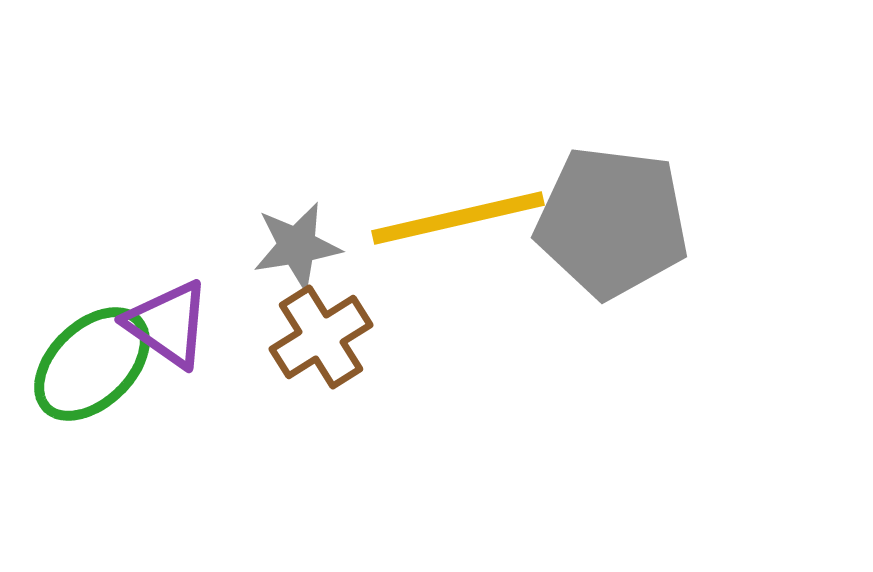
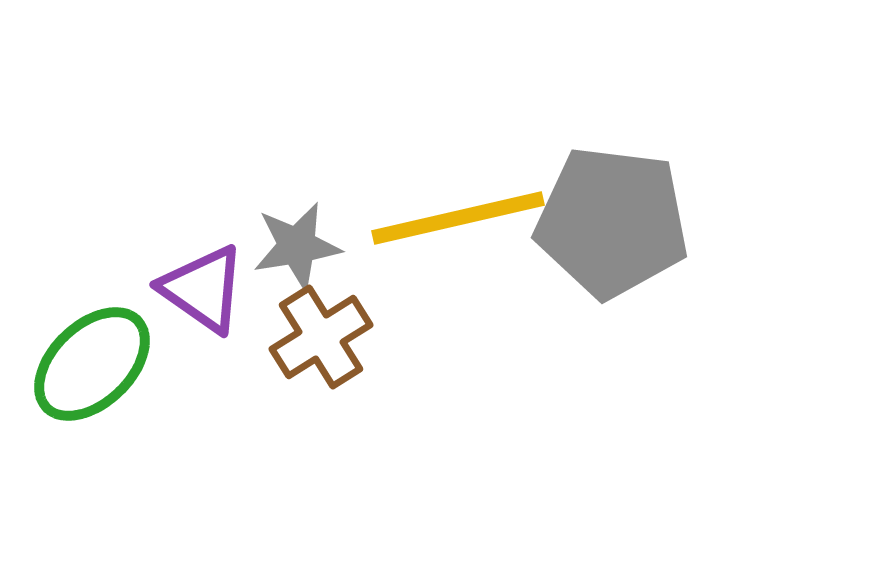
purple triangle: moved 35 px right, 35 px up
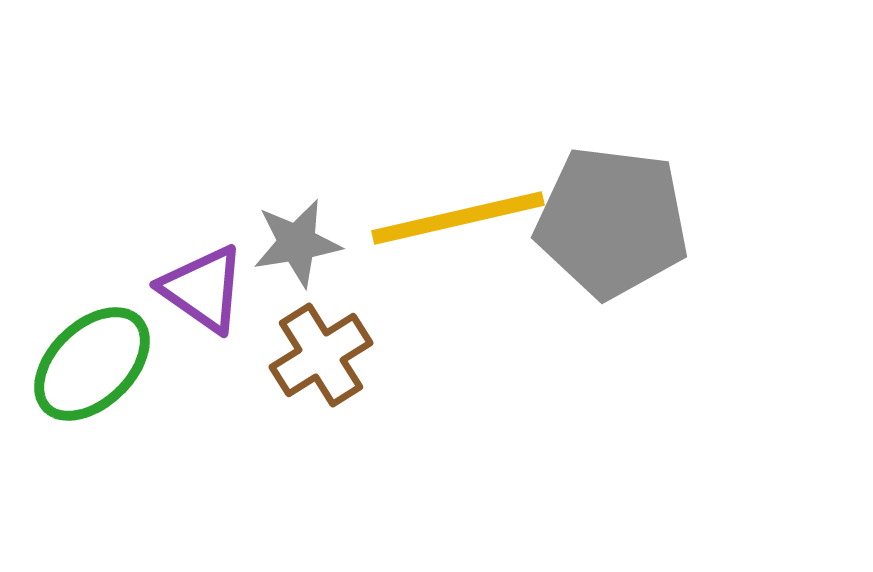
gray star: moved 3 px up
brown cross: moved 18 px down
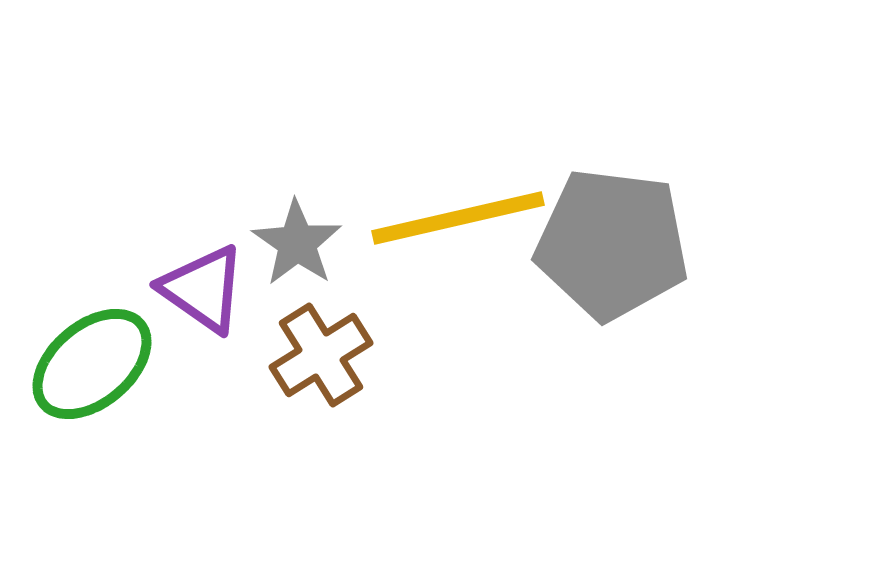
gray pentagon: moved 22 px down
gray star: rotated 28 degrees counterclockwise
green ellipse: rotated 4 degrees clockwise
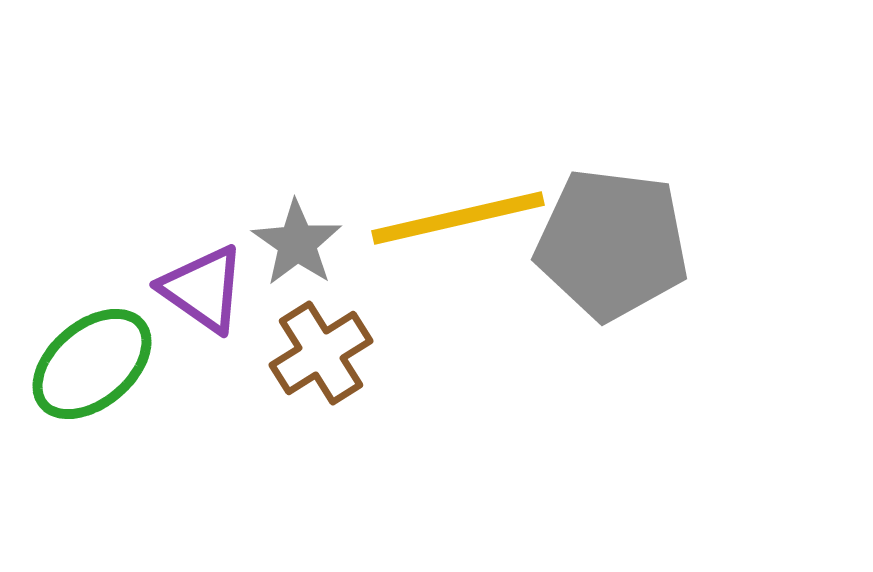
brown cross: moved 2 px up
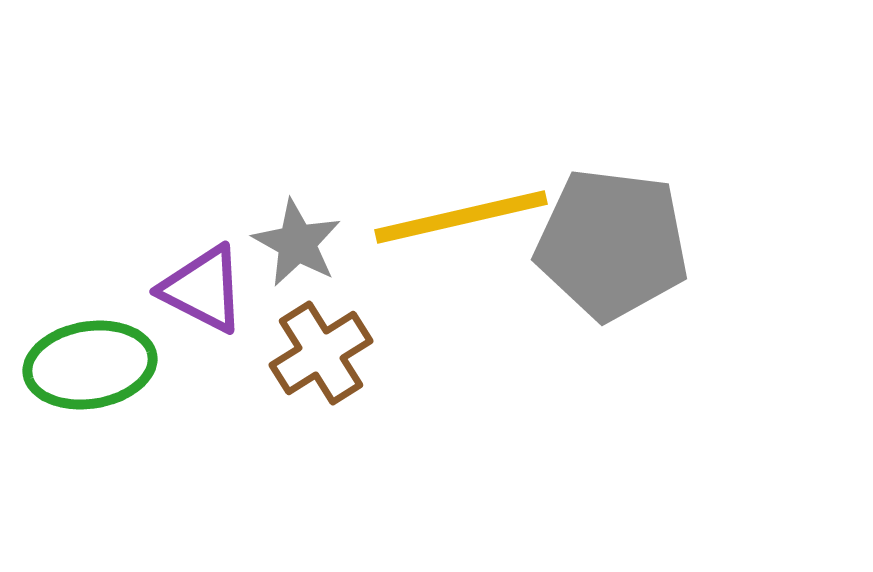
yellow line: moved 3 px right, 1 px up
gray star: rotated 6 degrees counterclockwise
purple triangle: rotated 8 degrees counterclockwise
green ellipse: moved 2 px left, 1 px down; rotated 31 degrees clockwise
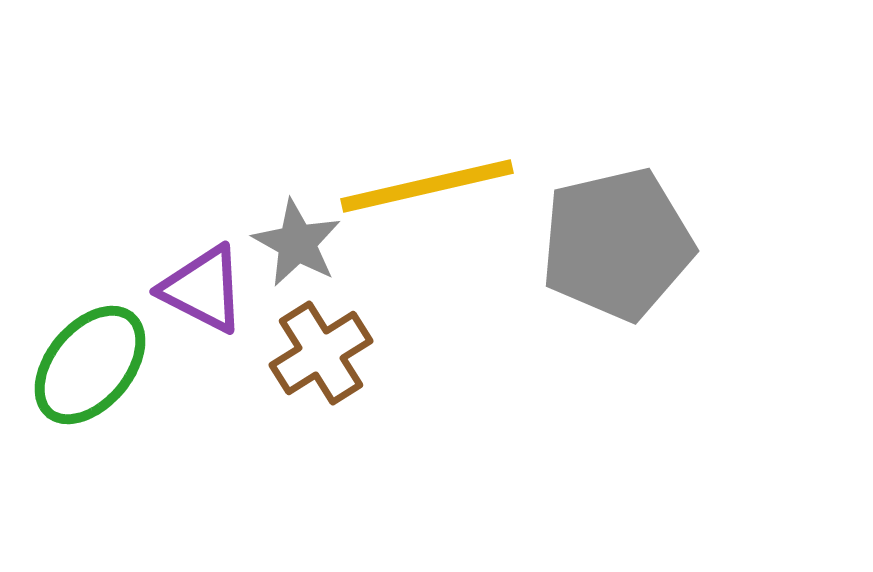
yellow line: moved 34 px left, 31 px up
gray pentagon: moved 5 px right; rotated 20 degrees counterclockwise
green ellipse: rotated 41 degrees counterclockwise
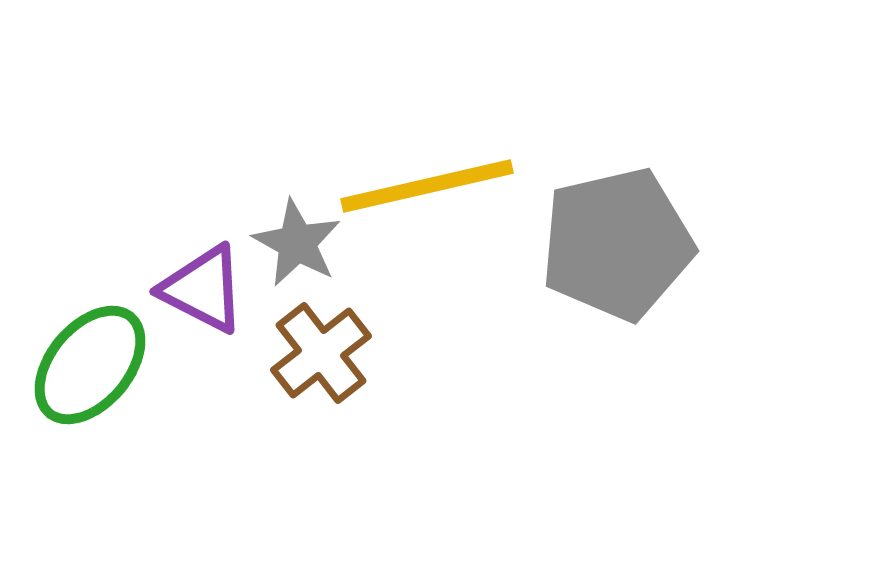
brown cross: rotated 6 degrees counterclockwise
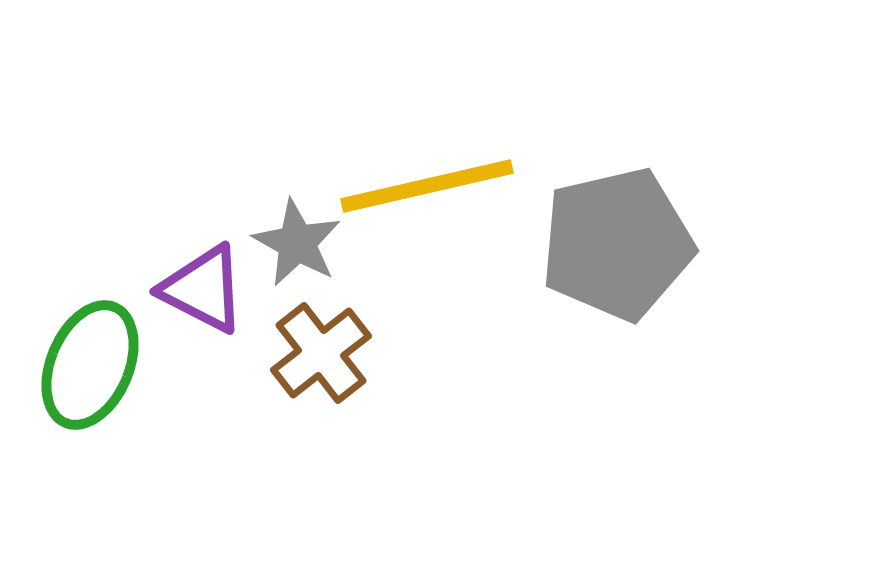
green ellipse: rotated 17 degrees counterclockwise
